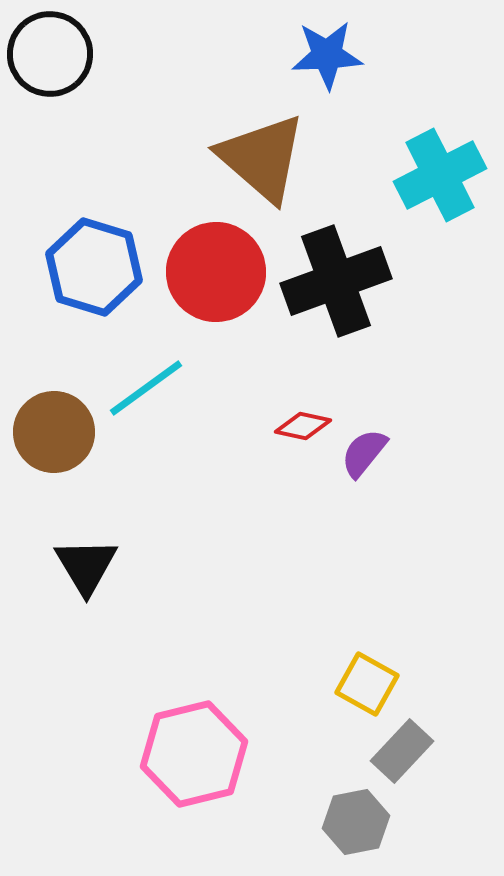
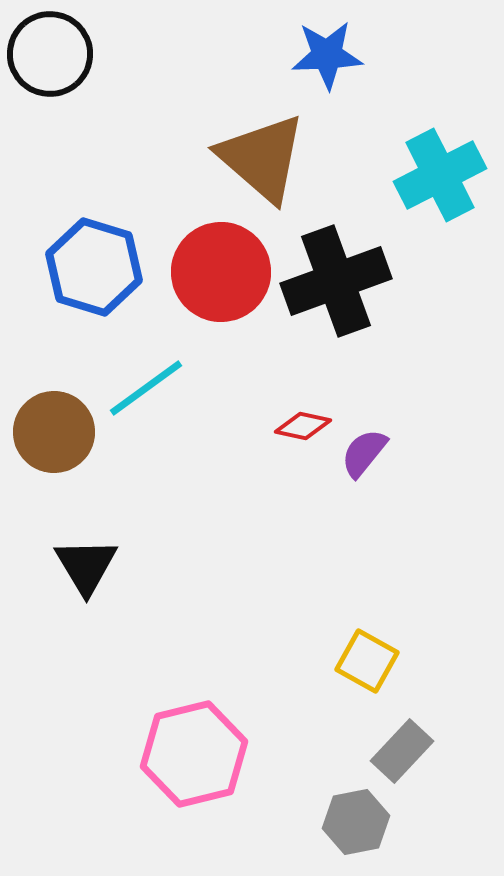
red circle: moved 5 px right
yellow square: moved 23 px up
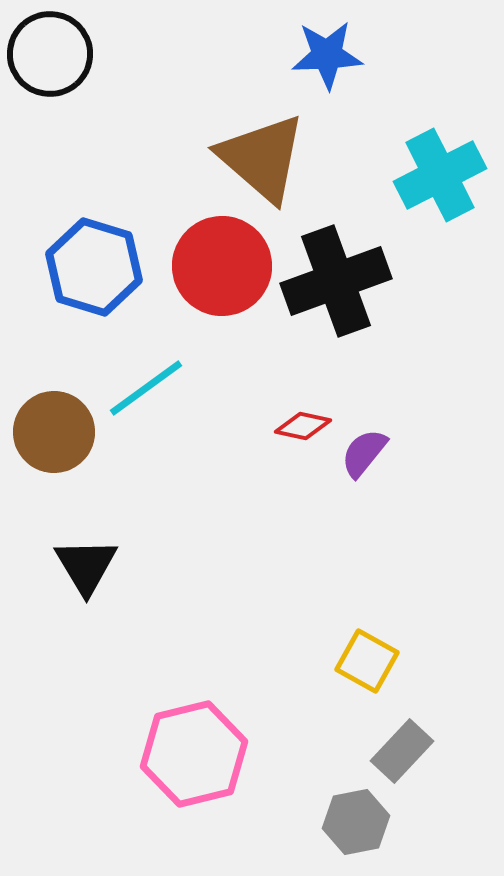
red circle: moved 1 px right, 6 px up
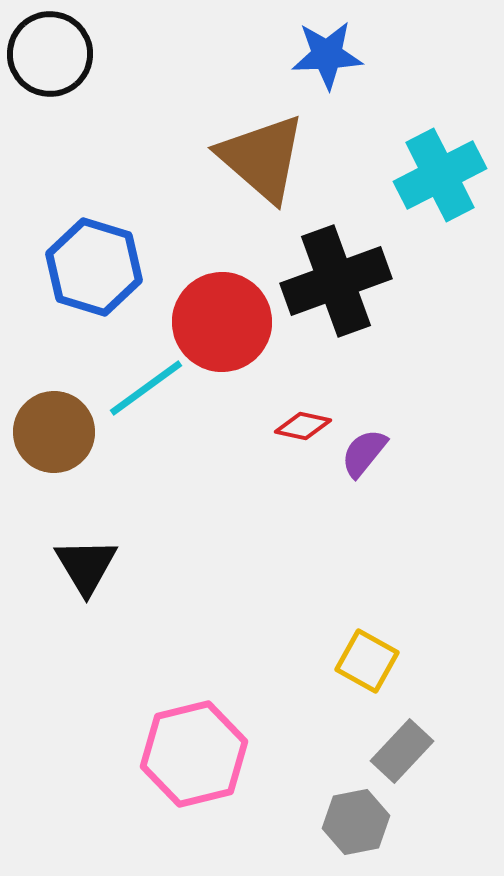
red circle: moved 56 px down
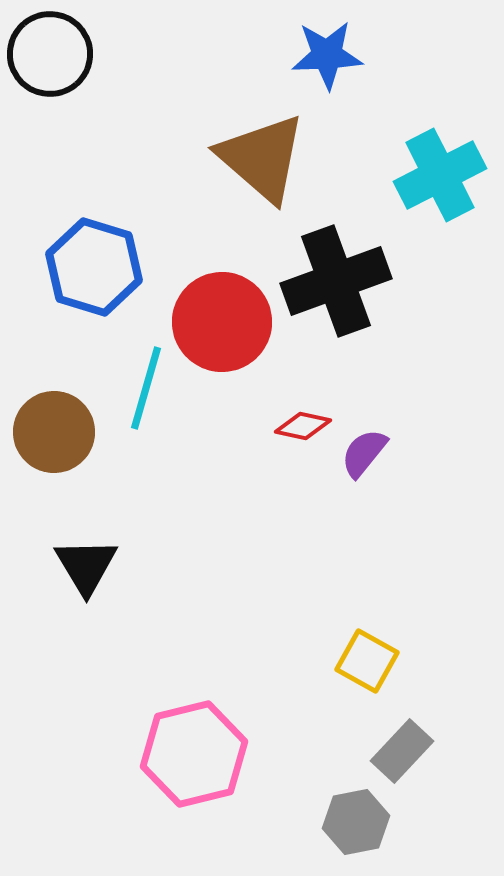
cyan line: rotated 38 degrees counterclockwise
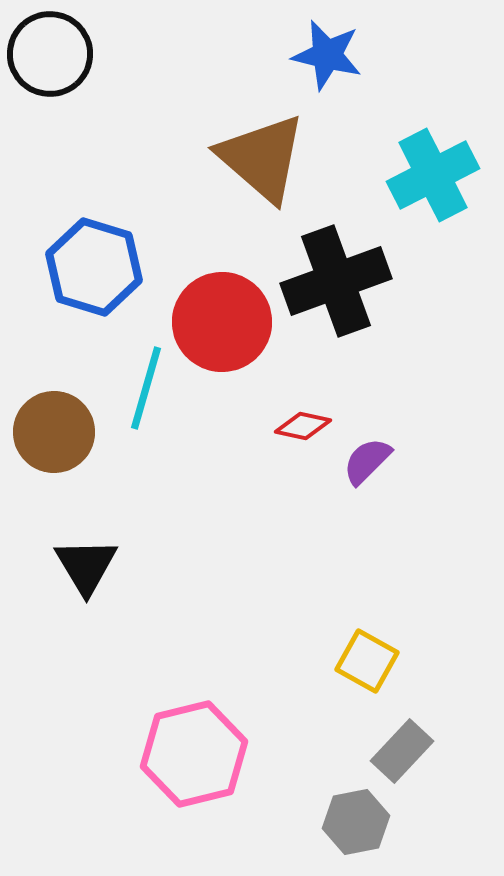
blue star: rotated 16 degrees clockwise
cyan cross: moved 7 px left
purple semicircle: moved 3 px right, 8 px down; rotated 6 degrees clockwise
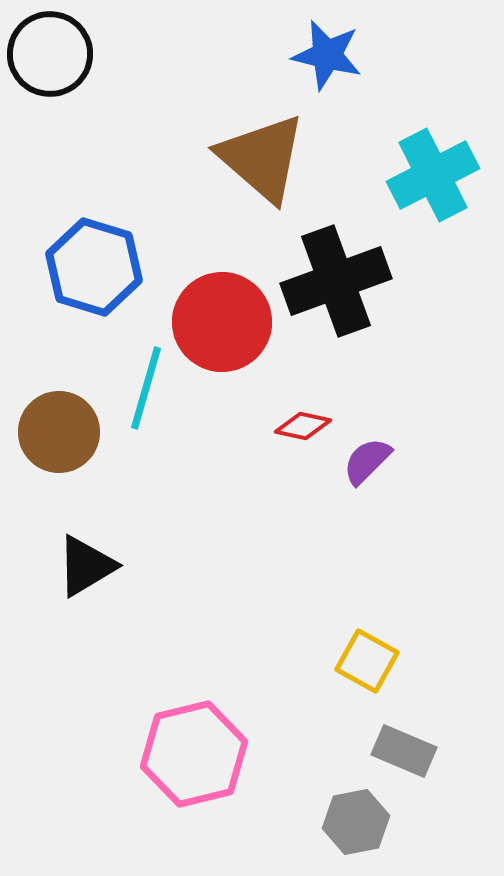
brown circle: moved 5 px right
black triangle: rotated 30 degrees clockwise
gray rectangle: moved 2 px right; rotated 70 degrees clockwise
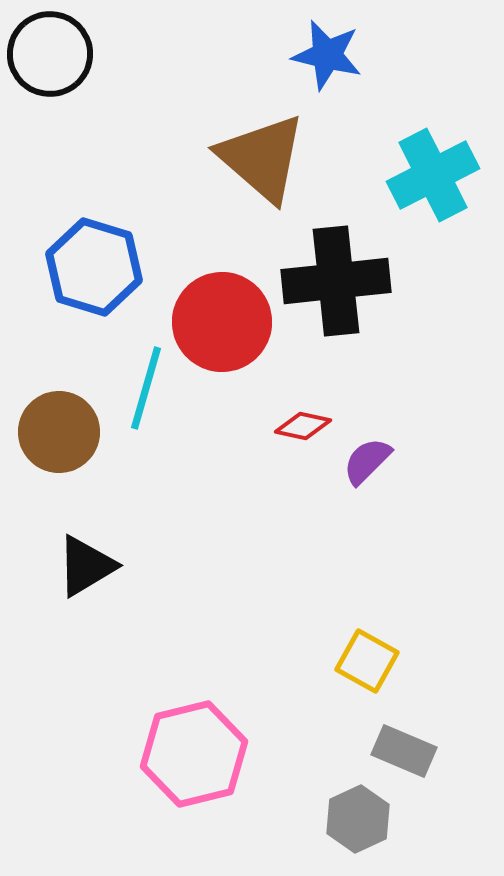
black cross: rotated 14 degrees clockwise
gray hexagon: moved 2 px right, 3 px up; rotated 14 degrees counterclockwise
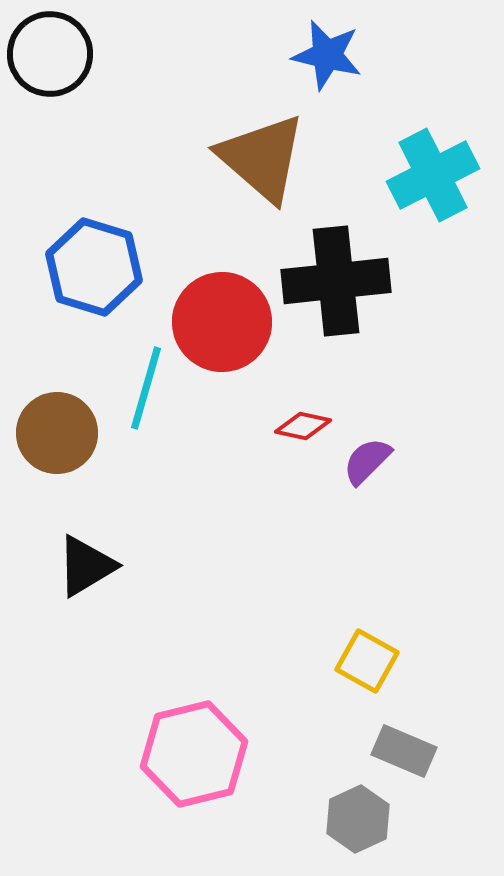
brown circle: moved 2 px left, 1 px down
